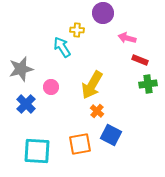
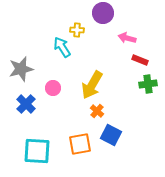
pink circle: moved 2 px right, 1 px down
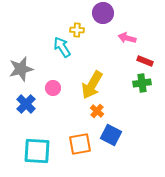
red rectangle: moved 5 px right, 1 px down
green cross: moved 6 px left, 1 px up
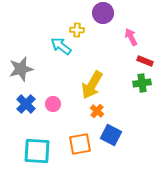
pink arrow: moved 4 px right, 1 px up; rotated 48 degrees clockwise
cyan arrow: moved 1 px left, 1 px up; rotated 20 degrees counterclockwise
pink circle: moved 16 px down
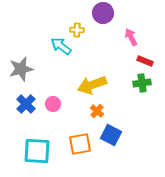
yellow arrow: rotated 40 degrees clockwise
